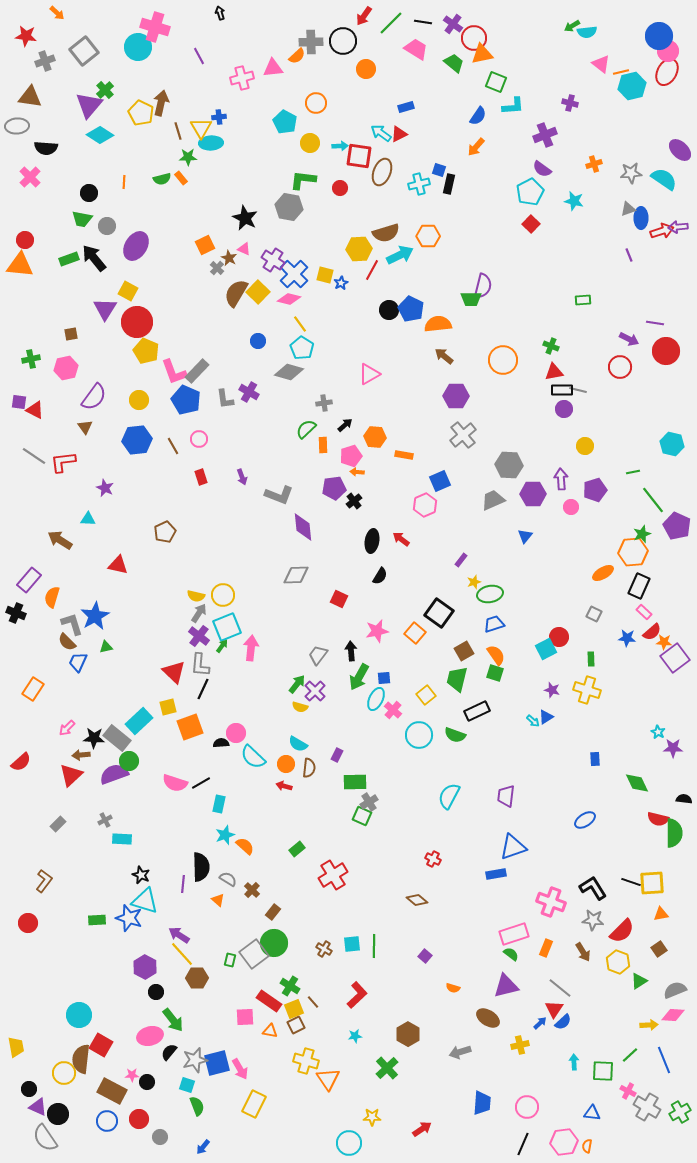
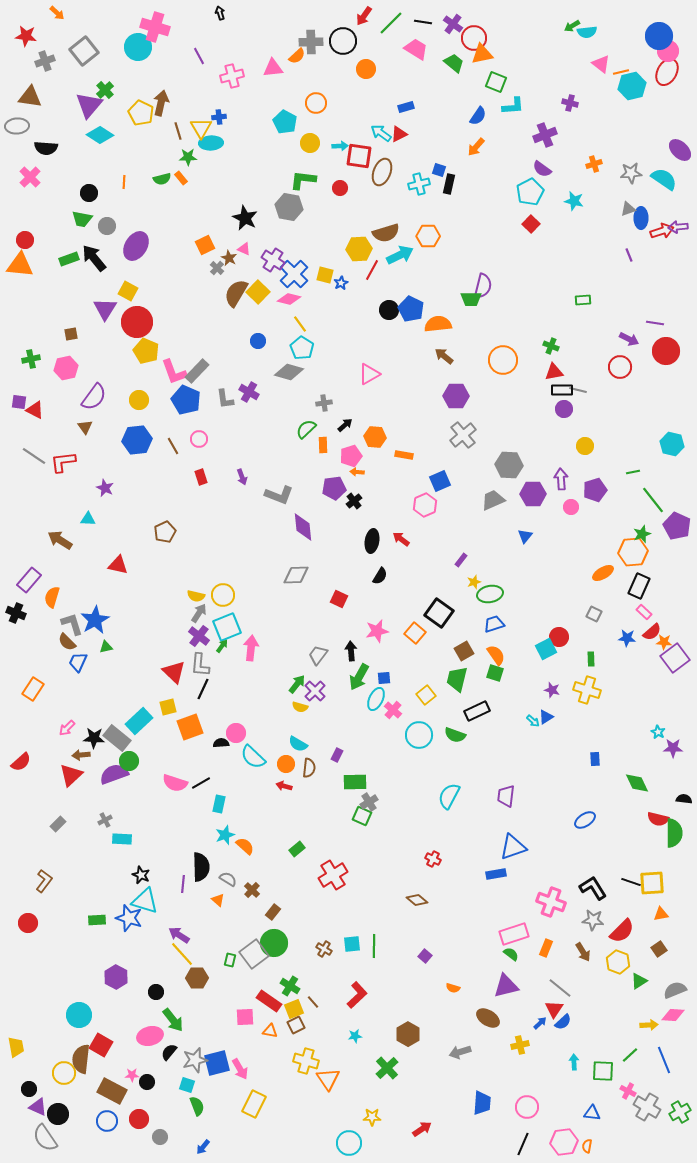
pink cross at (242, 78): moved 10 px left, 2 px up
blue star at (95, 616): moved 4 px down
purple hexagon at (145, 967): moved 29 px left, 10 px down
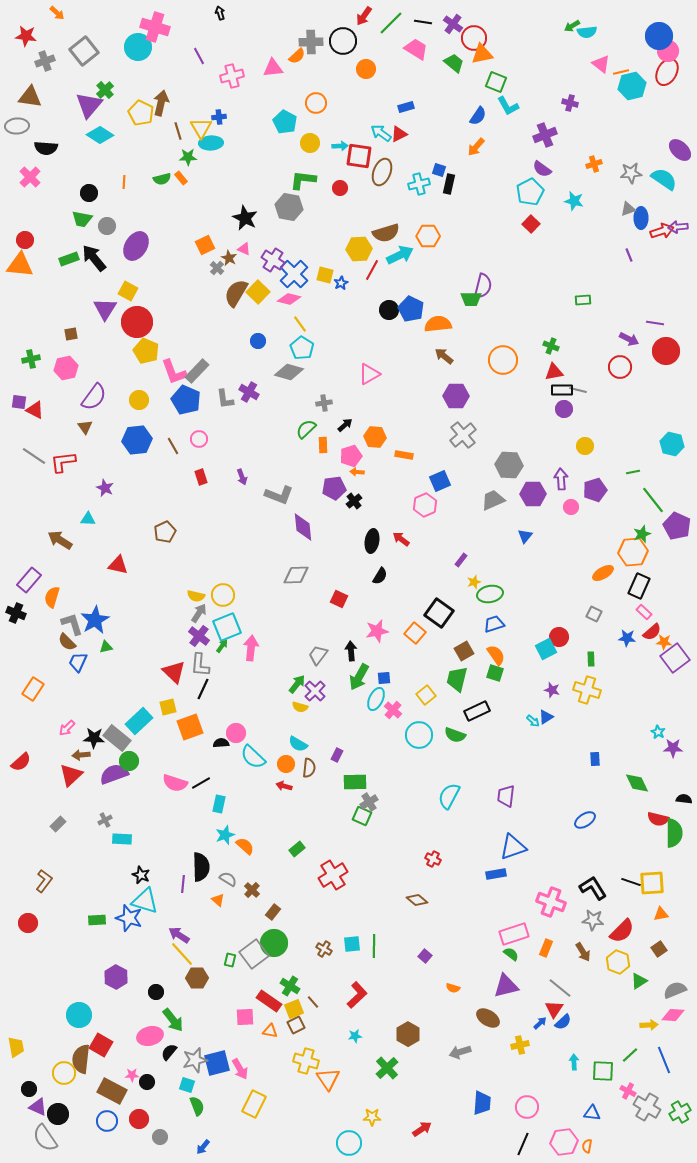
cyan L-shape at (513, 106): moved 5 px left; rotated 65 degrees clockwise
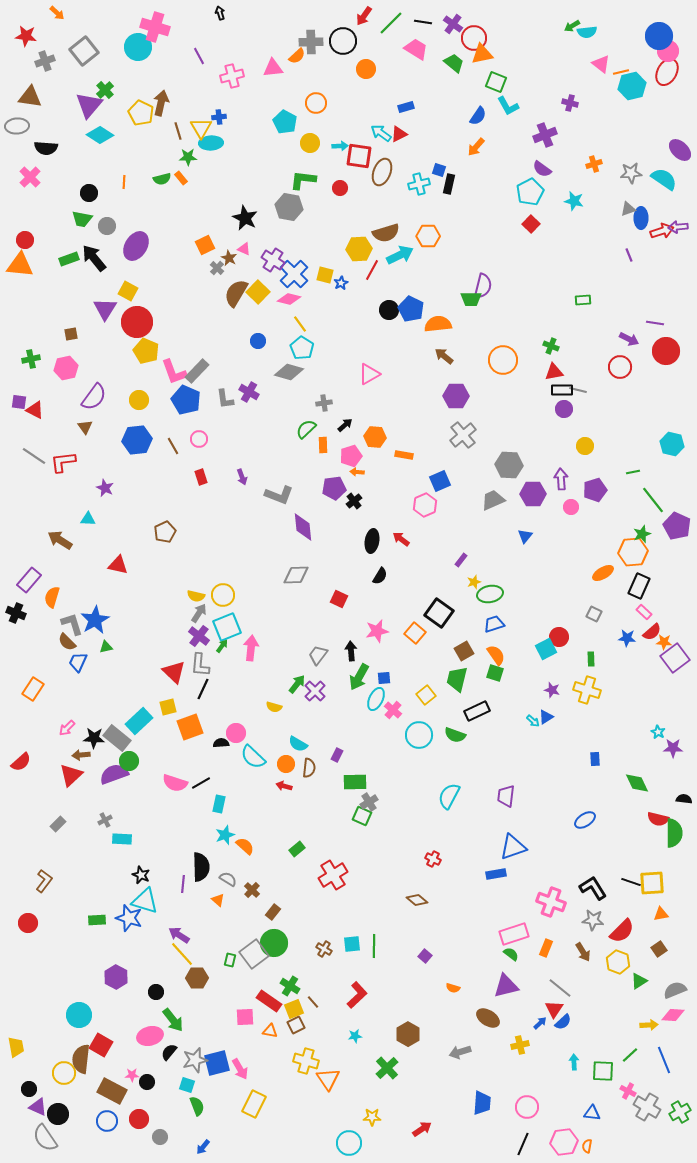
yellow semicircle at (300, 707): moved 26 px left
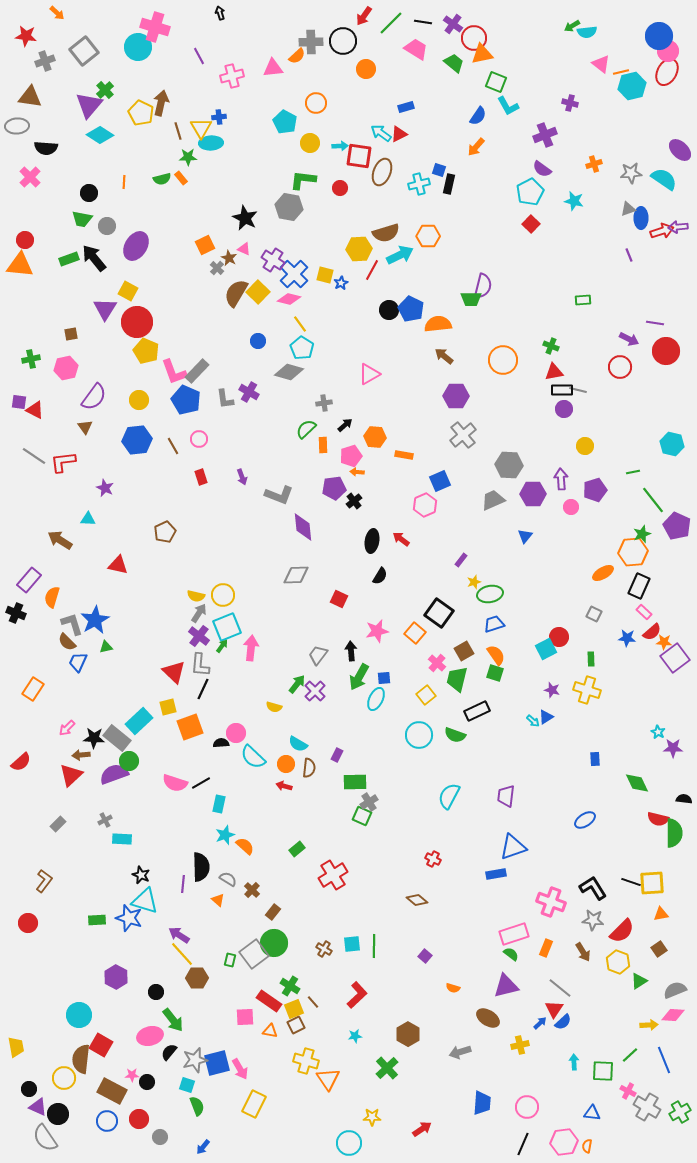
pink cross at (393, 710): moved 44 px right, 47 px up
yellow circle at (64, 1073): moved 5 px down
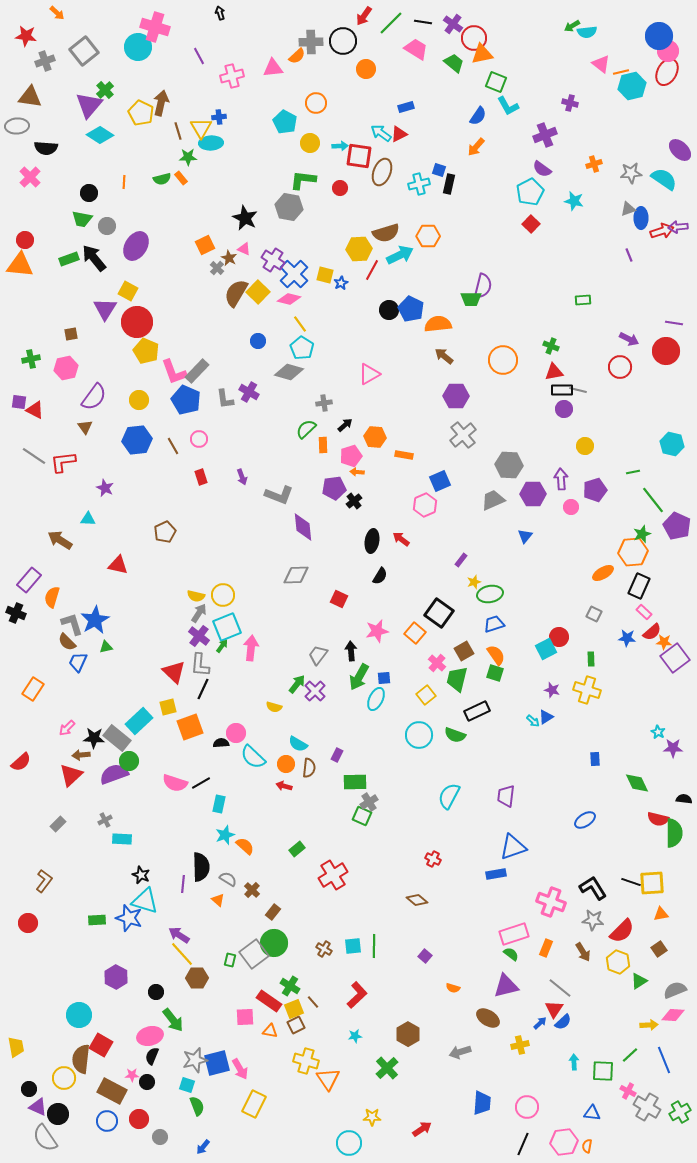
purple line at (655, 323): moved 19 px right
cyan square at (352, 944): moved 1 px right, 2 px down
black semicircle at (169, 1052): moved 17 px left, 4 px down; rotated 18 degrees counterclockwise
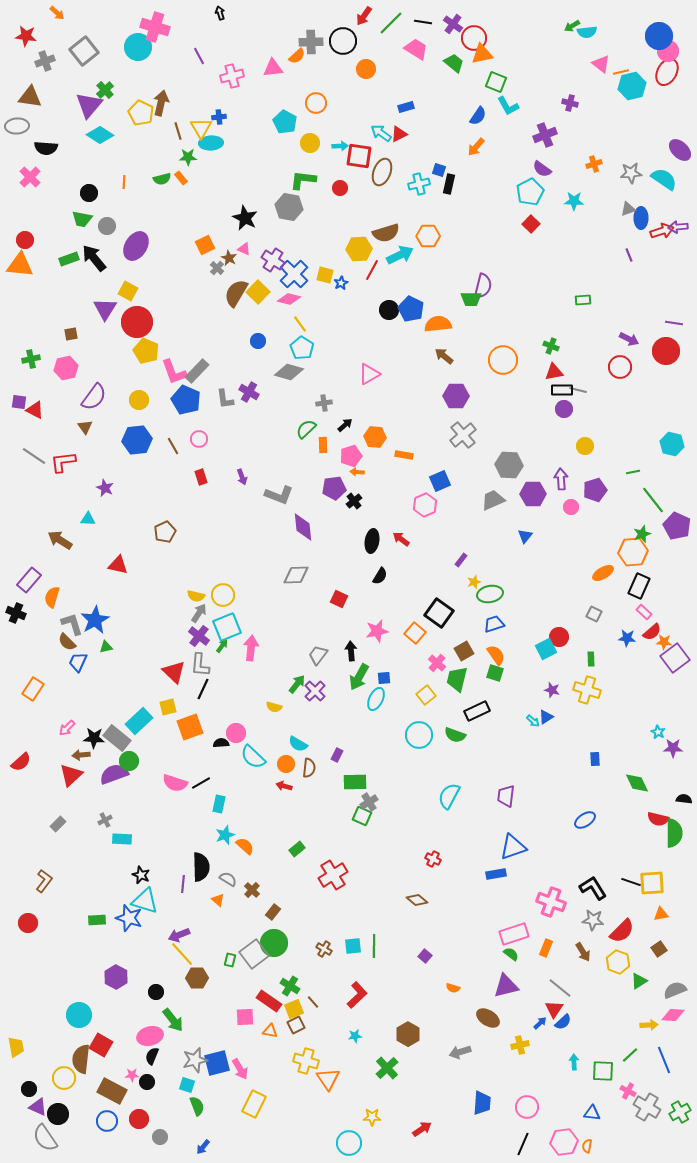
cyan star at (574, 201): rotated 12 degrees counterclockwise
purple arrow at (179, 935): rotated 55 degrees counterclockwise
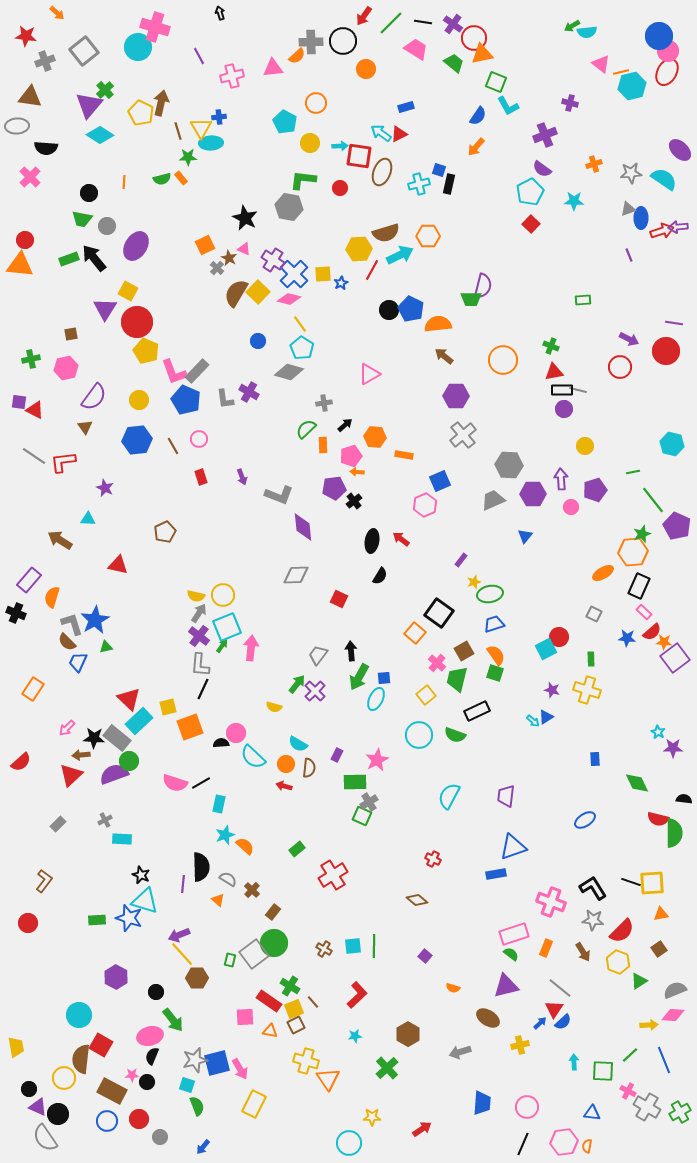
yellow square at (325, 275): moved 2 px left, 1 px up; rotated 18 degrees counterclockwise
pink star at (377, 631): moved 129 px down; rotated 15 degrees counterclockwise
red triangle at (174, 672): moved 45 px left, 27 px down
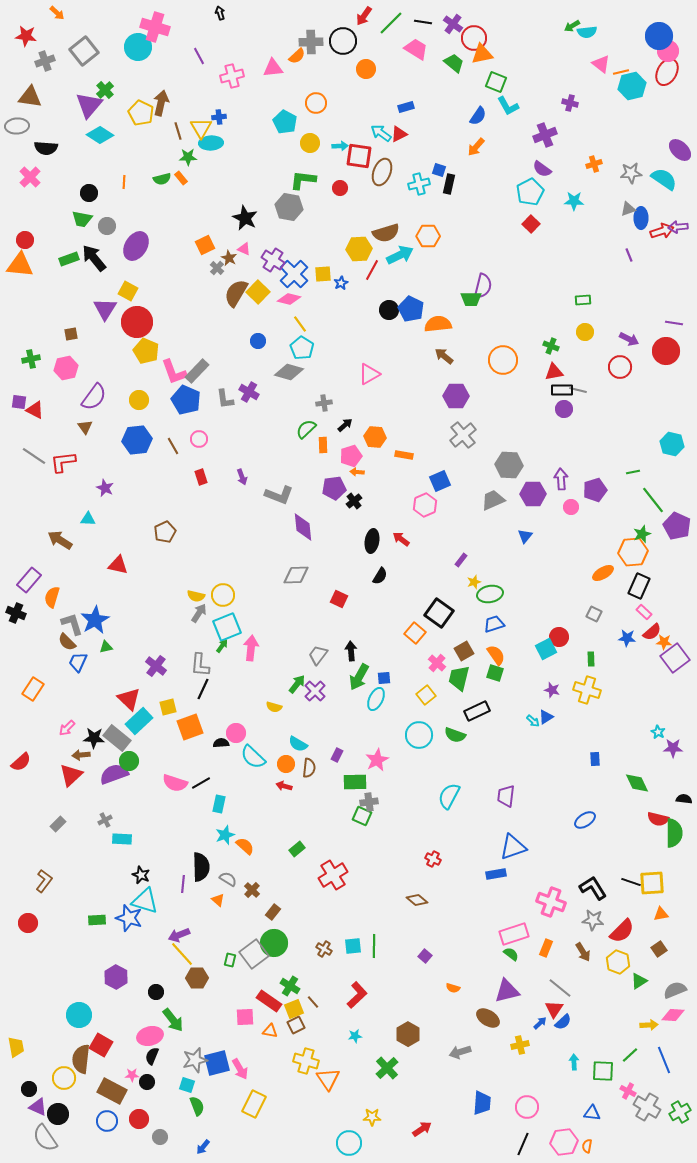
yellow circle at (585, 446): moved 114 px up
purple cross at (199, 636): moved 43 px left, 30 px down
green trapezoid at (457, 679): moved 2 px right, 1 px up
gray cross at (369, 802): rotated 24 degrees clockwise
purple triangle at (506, 986): moved 1 px right, 5 px down
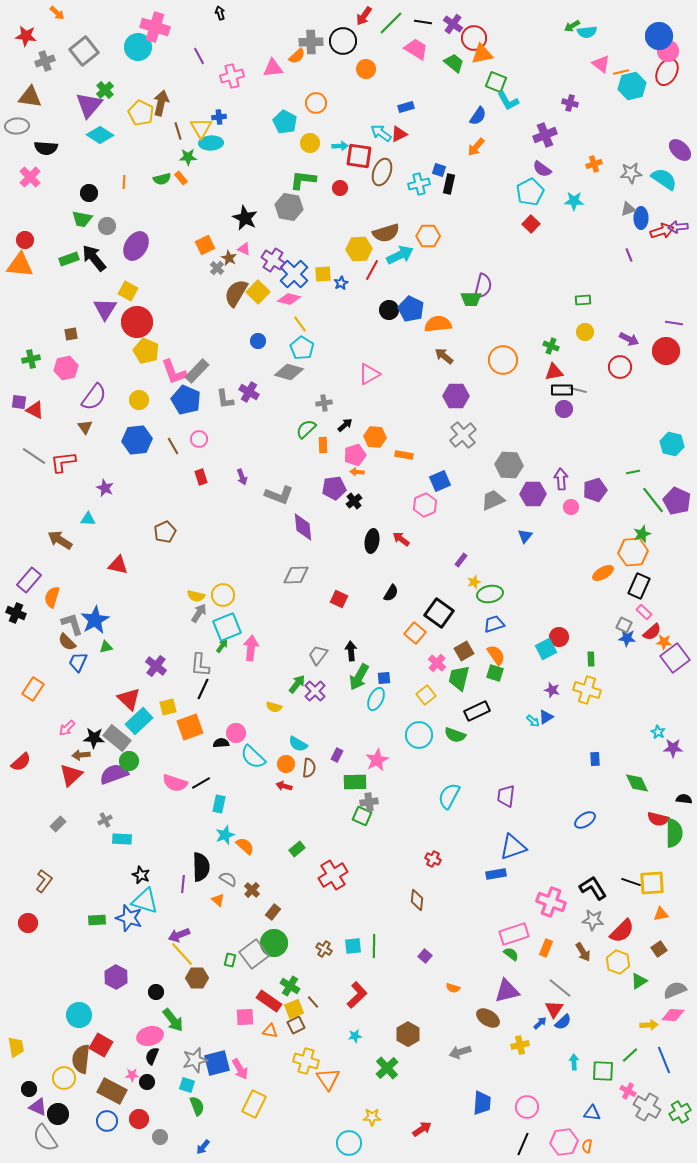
cyan L-shape at (508, 106): moved 5 px up
pink pentagon at (351, 456): moved 4 px right, 1 px up
purple pentagon at (677, 526): moved 25 px up
black semicircle at (380, 576): moved 11 px right, 17 px down
gray square at (594, 614): moved 30 px right, 11 px down
brown diamond at (417, 900): rotated 55 degrees clockwise
